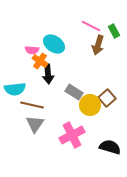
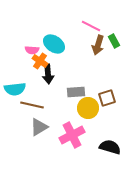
green rectangle: moved 10 px down
gray rectangle: moved 2 px right; rotated 36 degrees counterclockwise
brown square: rotated 24 degrees clockwise
yellow circle: moved 2 px left, 3 px down
gray triangle: moved 4 px right, 3 px down; rotated 24 degrees clockwise
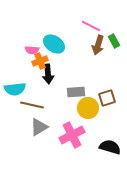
orange cross: rotated 35 degrees clockwise
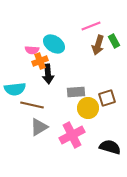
pink line: rotated 48 degrees counterclockwise
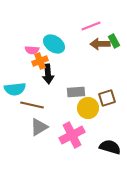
brown arrow: moved 2 px right, 1 px up; rotated 72 degrees clockwise
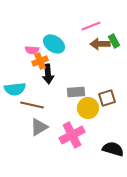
black semicircle: moved 3 px right, 2 px down
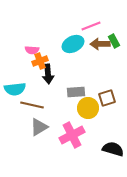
cyan ellipse: moved 19 px right; rotated 60 degrees counterclockwise
